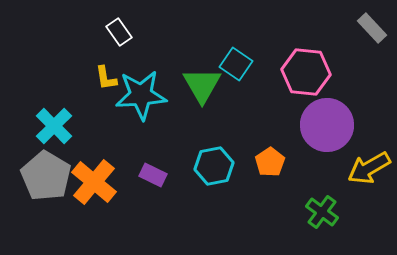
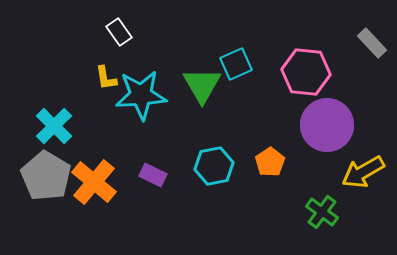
gray rectangle: moved 15 px down
cyan square: rotated 32 degrees clockwise
yellow arrow: moved 6 px left, 4 px down
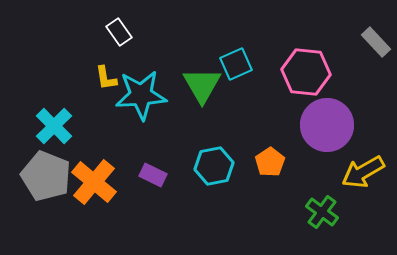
gray rectangle: moved 4 px right, 1 px up
gray pentagon: rotated 9 degrees counterclockwise
